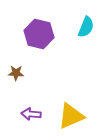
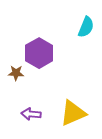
purple hexagon: moved 19 px down; rotated 16 degrees clockwise
yellow triangle: moved 2 px right, 3 px up
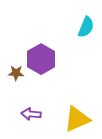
purple hexagon: moved 2 px right, 6 px down
yellow triangle: moved 4 px right, 6 px down
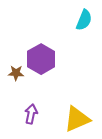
cyan semicircle: moved 2 px left, 7 px up
purple arrow: rotated 96 degrees clockwise
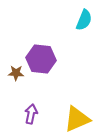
purple hexagon: rotated 24 degrees counterclockwise
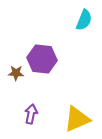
purple hexagon: moved 1 px right
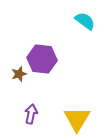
cyan semicircle: moved 1 px right, 1 px down; rotated 75 degrees counterclockwise
brown star: moved 3 px right, 1 px down; rotated 21 degrees counterclockwise
yellow triangle: rotated 36 degrees counterclockwise
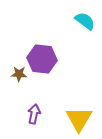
brown star: rotated 21 degrees clockwise
purple arrow: moved 3 px right
yellow triangle: moved 2 px right
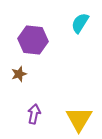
cyan semicircle: moved 5 px left, 2 px down; rotated 95 degrees counterclockwise
purple hexagon: moved 9 px left, 19 px up
brown star: rotated 21 degrees counterclockwise
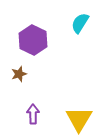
purple hexagon: rotated 20 degrees clockwise
purple arrow: moved 1 px left; rotated 12 degrees counterclockwise
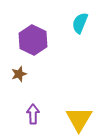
cyan semicircle: rotated 10 degrees counterclockwise
